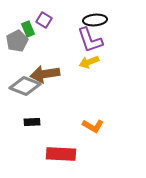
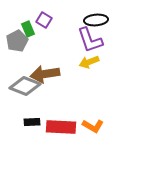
black ellipse: moved 1 px right
red rectangle: moved 27 px up
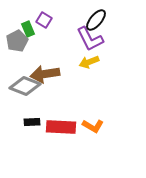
black ellipse: rotated 45 degrees counterclockwise
purple L-shape: moved 1 px up; rotated 8 degrees counterclockwise
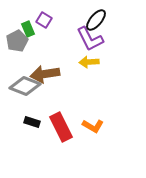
yellow arrow: rotated 18 degrees clockwise
black rectangle: rotated 21 degrees clockwise
red rectangle: rotated 60 degrees clockwise
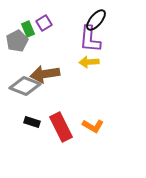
purple square: moved 3 px down; rotated 28 degrees clockwise
purple L-shape: rotated 32 degrees clockwise
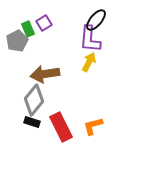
yellow arrow: rotated 120 degrees clockwise
gray diamond: moved 9 px right, 14 px down; rotated 72 degrees counterclockwise
orange L-shape: rotated 135 degrees clockwise
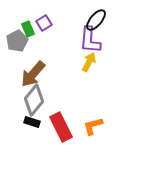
purple L-shape: moved 1 px down
brown arrow: moved 12 px left; rotated 40 degrees counterclockwise
